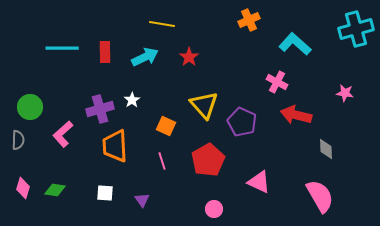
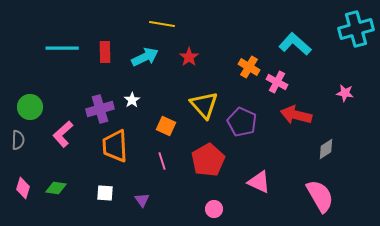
orange cross: moved 47 px down; rotated 35 degrees counterclockwise
gray diamond: rotated 60 degrees clockwise
green diamond: moved 1 px right, 2 px up
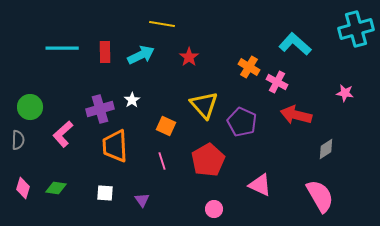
cyan arrow: moved 4 px left, 2 px up
pink triangle: moved 1 px right, 3 px down
